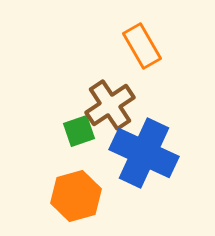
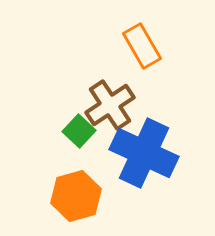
green square: rotated 28 degrees counterclockwise
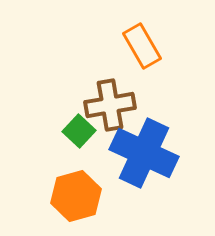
brown cross: rotated 24 degrees clockwise
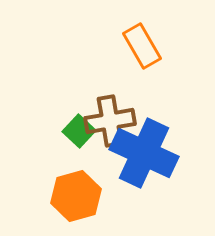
brown cross: moved 16 px down
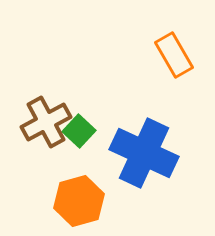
orange rectangle: moved 32 px right, 9 px down
brown cross: moved 64 px left, 1 px down; rotated 18 degrees counterclockwise
orange hexagon: moved 3 px right, 5 px down
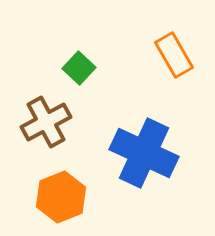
green square: moved 63 px up
orange hexagon: moved 18 px left, 4 px up; rotated 6 degrees counterclockwise
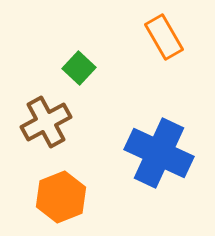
orange rectangle: moved 10 px left, 18 px up
blue cross: moved 15 px right
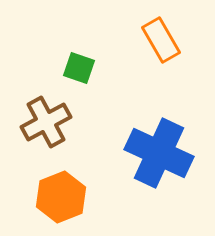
orange rectangle: moved 3 px left, 3 px down
green square: rotated 24 degrees counterclockwise
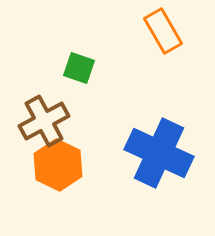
orange rectangle: moved 2 px right, 9 px up
brown cross: moved 2 px left, 1 px up
orange hexagon: moved 3 px left, 32 px up; rotated 12 degrees counterclockwise
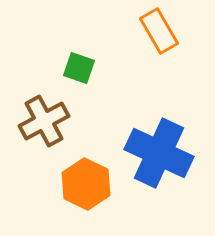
orange rectangle: moved 4 px left
orange hexagon: moved 28 px right, 19 px down
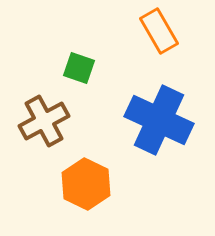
blue cross: moved 33 px up
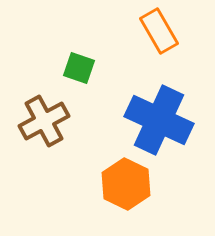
orange hexagon: moved 40 px right
